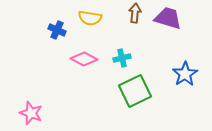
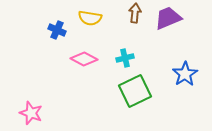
purple trapezoid: rotated 40 degrees counterclockwise
cyan cross: moved 3 px right
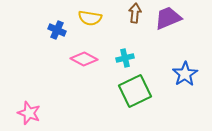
pink star: moved 2 px left
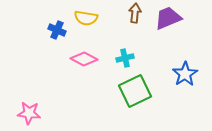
yellow semicircle: moved 4 px left
pink star: rotated 15 degrees counterclockwise
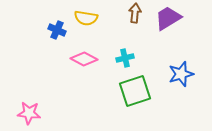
purple trapezoid: rotated 8 degrees counterclockwise
blue star: moved 4 px left; rotated 15 degrees clockwise
green square: rotated 8 degrees clockwise
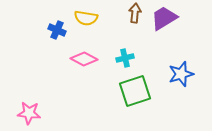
purple trapezoid: moved 4 px left
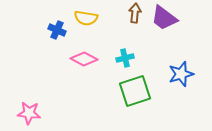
purple trapezoid: rotated 112 degrees counterclockwise
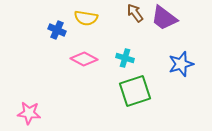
brown arrow: rotated 42 degrees counterclockwise
cyan cross: rotated 30 degrees clockwise
blue star: moved 10 px up
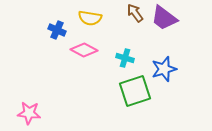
yellow semicircle: moved 4 px right
pink diamond: moved 9 px up
blue star: moved 17 px left, 5 px down
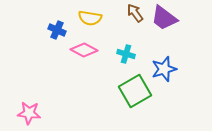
cyan cross: moved 1 px right, 4 px up
green square: rotated 12 degrees counterclockwise
